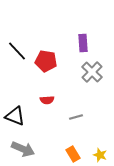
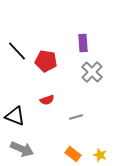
red semicircle: rotated 16 degrees counterclockwise
gray arrow: moved 1 px left
orange rectangle: rotated 21 degrees counterclockwise
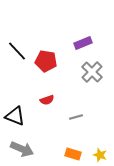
purple rectangle: rotated 72 degrees clockwise
orange rectangle: rotated 21 degrees counterclockwise
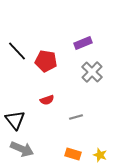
black triangle: moved 4 px down; rotated 30 degrees clockwise
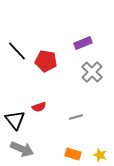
red semicircle: moved 8 px left, 7 px down
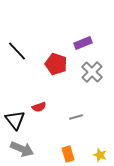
red pentagon: moved 10 px right, 3 px down; rotated 10 degrees clockwise
orange rectangle: moved 5 px left; rotated 56 degrees clockwise
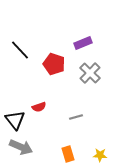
black line: moved 3 px right, 1 px up
red pentagon: moved 2 px left
gray cross: moved 2 px left, 1 px down
gray arrow: moved 1 px left, 2 px up
yellow star: rotated 16 degrees counterclockwise
